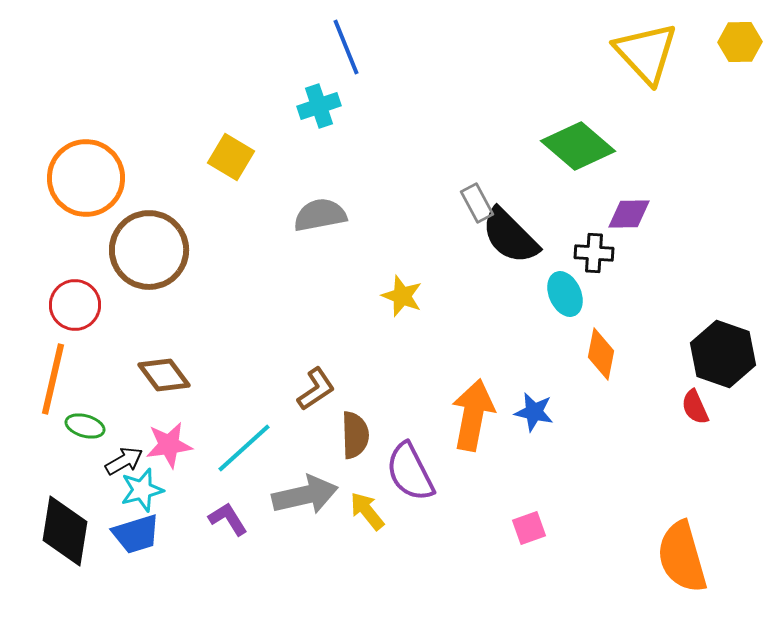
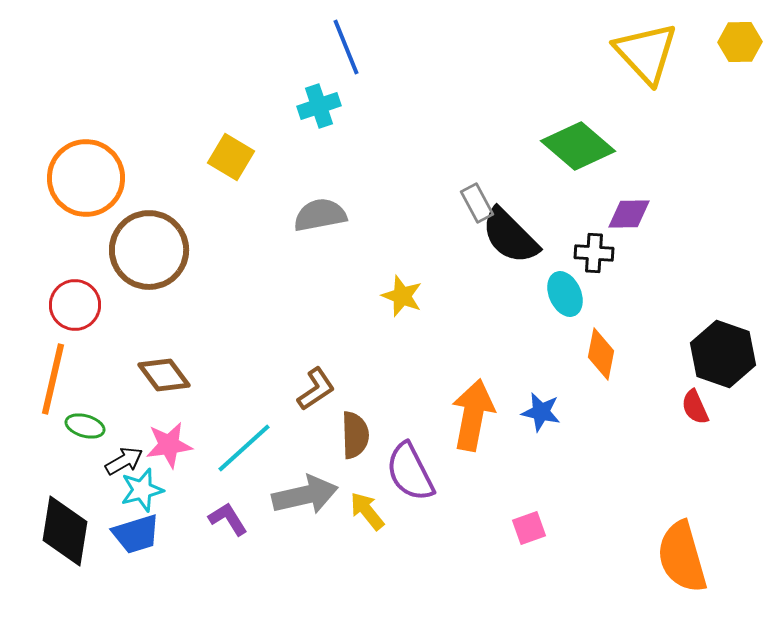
blue star: moved 7 px right
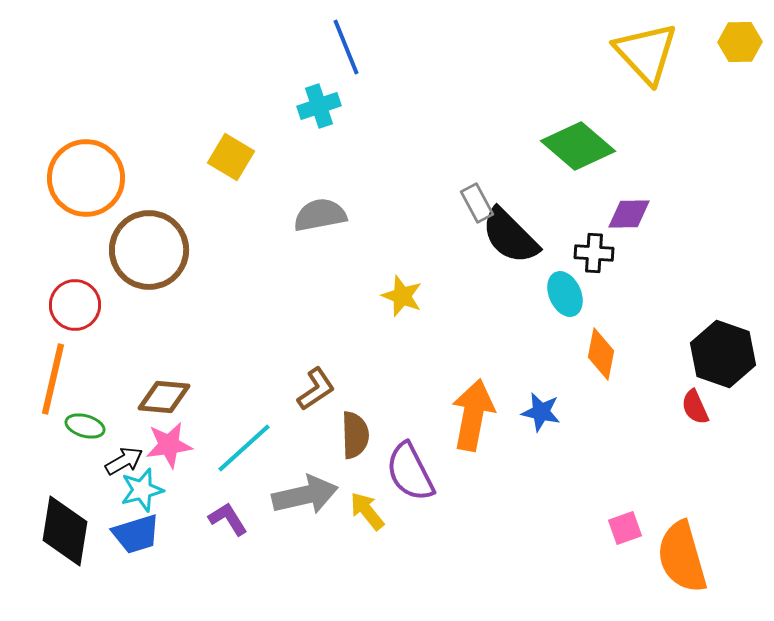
brown diamond: moved 22 px down; rotated 48 degrees counterclockwise
pink square: moved 96 px right
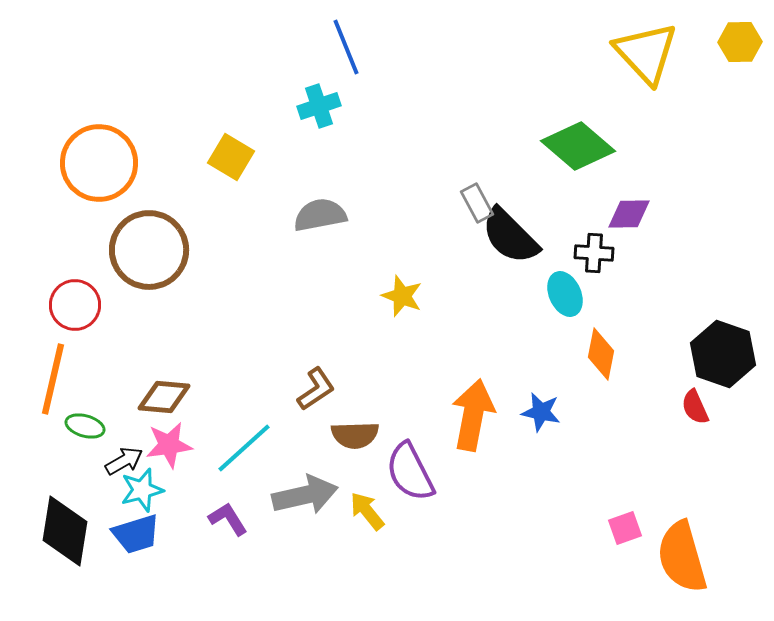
orange circle: moved 13 px right, 15 px up
brown semicircle: rotated 90 degrees clockwise
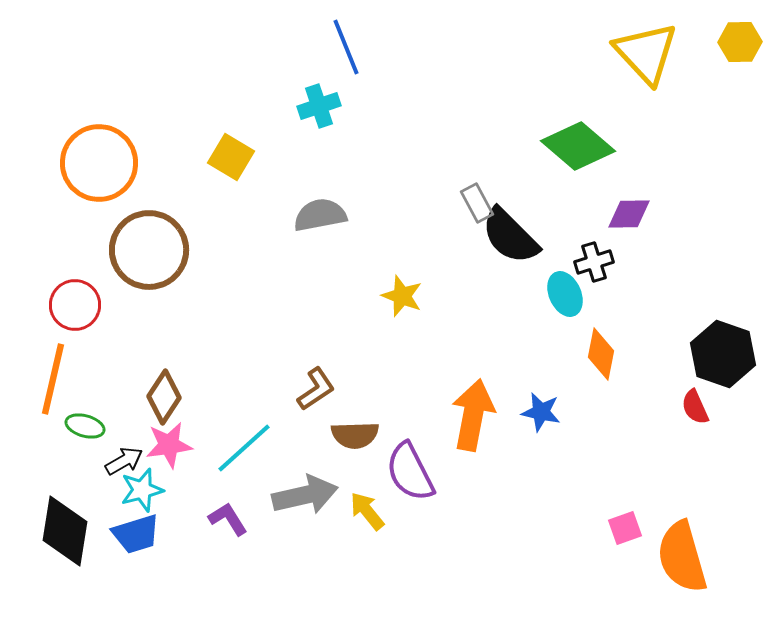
black cross: moved 9 px down; rotated 21 degrees counterclockwise
brown diamond: rotated 62 degrees counterclockwise
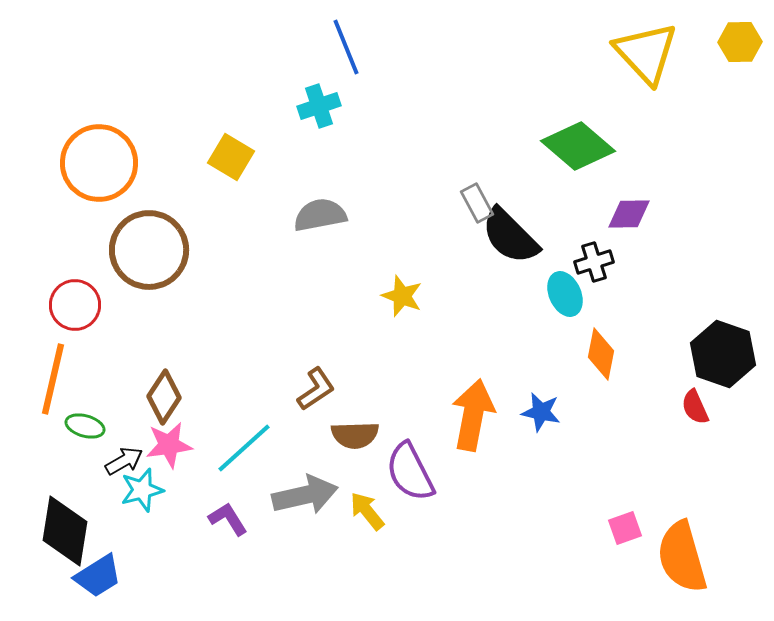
blue trapezoid: moved 38 px left, 42 px down; rotated 15 degrees counterclockwise
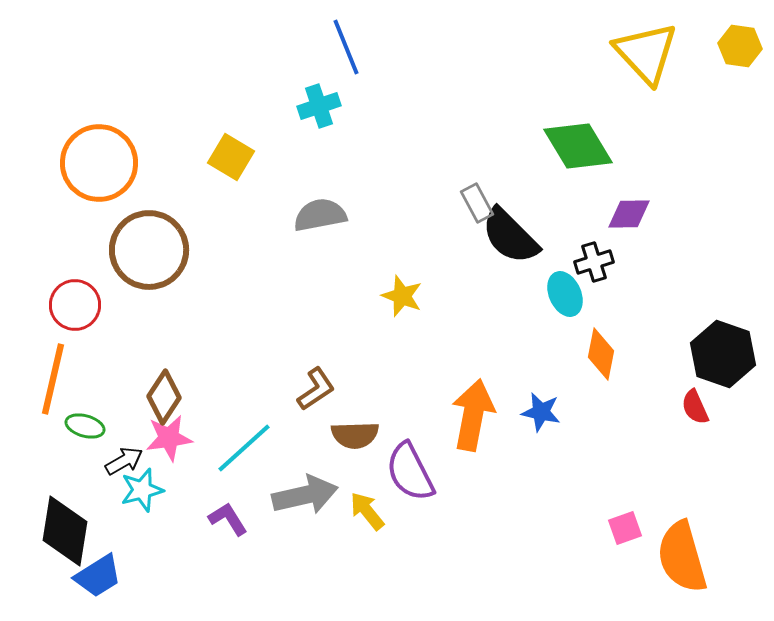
yellow hexagon: moved 4 px down; rotated 9 degrees clockwise
green diamond: rotated 18 degrees clockwise
pink star: moved 7 px up
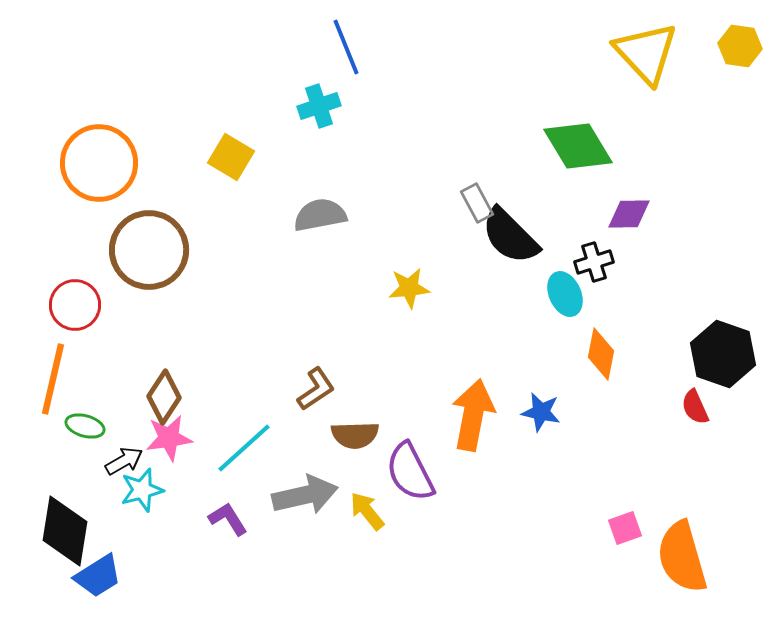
yellow star: moved 7 px right, 8 px up; rotated 27 degrees counterclockwise
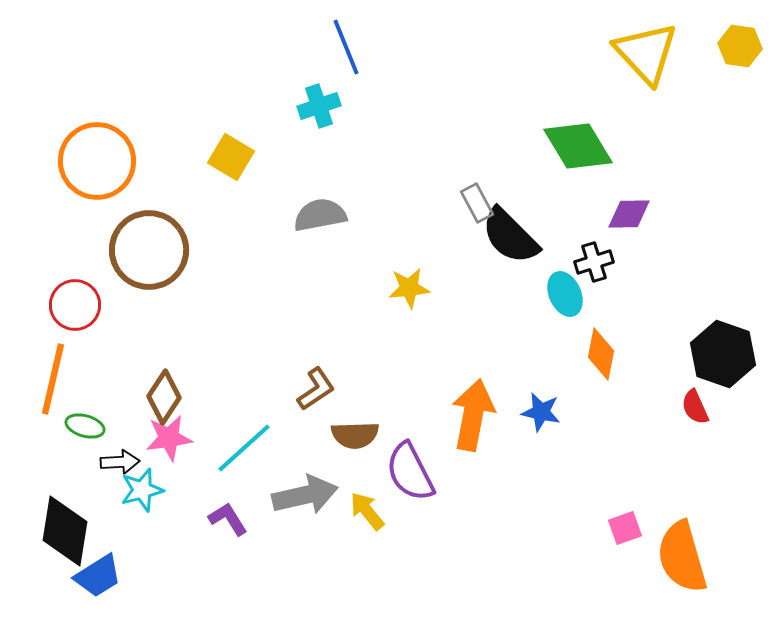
orange circle: moved 2 px left, 2 px up
black arrow: moved 4 px left, 1 px down; rotated 27 degrees clockwise
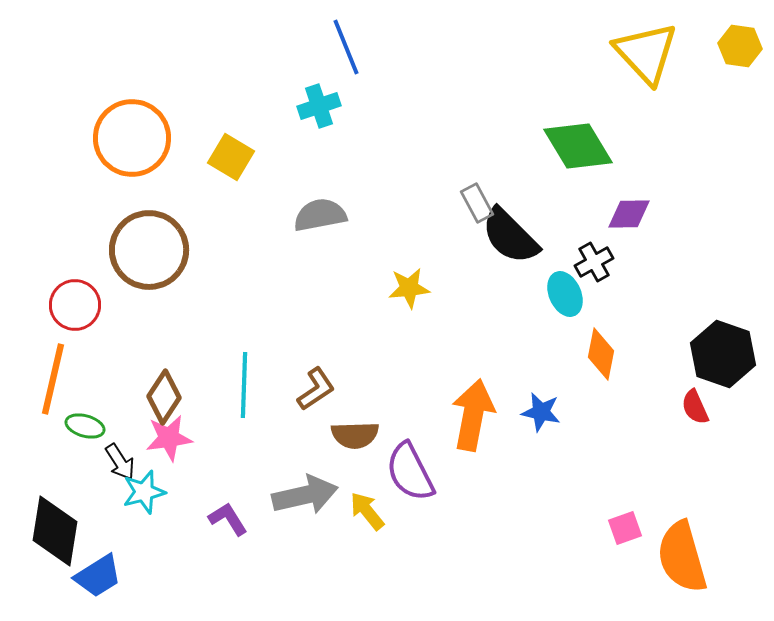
orange circle: moved 35 px right, 23 px up
black cross: rotated 12 degrees counterclockwise
cyan line: moved 63 px up; rotated 46 degrees counterclockwise
black arrow: rotated 60 degrees clockwise
cyan star: moved 2 px right, 2 px down
black diamond: moved 10 px left
